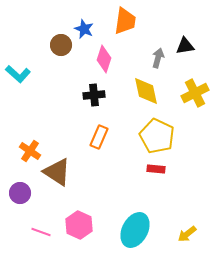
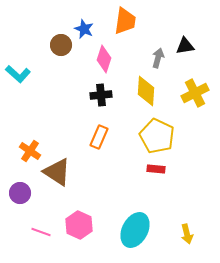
yellow diamond: rotated 16 degrees clockwise
black cross: moved 7 px right
yellow arrow: rotated 66 degrees counterclockwise
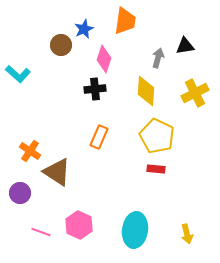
blue star: rotated 24 degrees clockwise
black cross: moved 6 px left, 6 px up
cyan ellipse: rotated 20 degrees counterclockwise
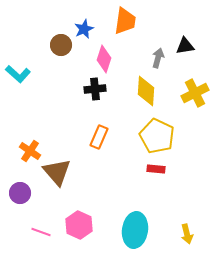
brown triangle: rotated 16 degrees clockwise
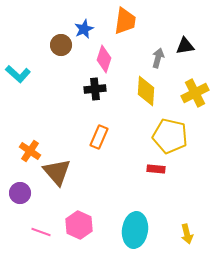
yellow pentagon: moved 13 px right; rotated 12 degrees counterclockwise
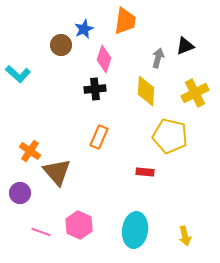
black triangle: rotated 12 degrees counterclockwise
red rectangle: moved 11 px left, 3 px down
yellow arrow: moved 2 px left, 2 px down
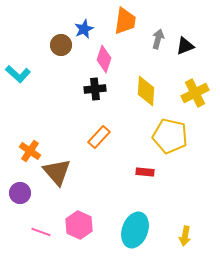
gray arrow: moved 19 px up
orange rectangle: rotated 20 degrees clockwise
cyan ellipse: rotated 12 degrees clockwise
yellow arrow: rotated 24 degrees clockwise
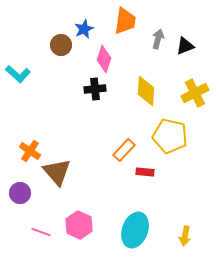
orange rectangle: moved 25 px right, 13 px down
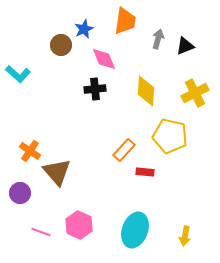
pink diamond: rotated 40 degrees counterclockwise
